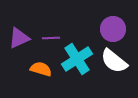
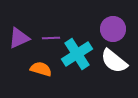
cyan cross: moved 5 px up
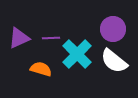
cyan cross: rotated 12 degrees counterclockwise
